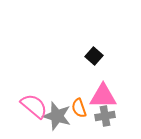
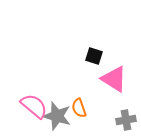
black square: rotated 24 degrees counterclockwise
pink triangle: moved 11 px right, 17 px up; rotated 32 degrees clockwise
gray cross: moved 21 px right, 4 px down
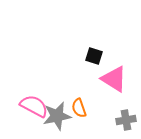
pink semicircle: rotated 12 degrees counterclockwise
gray star: rotated 28 degrees counterclockwise
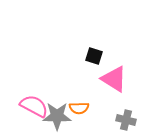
orange semicircle: rotated 72 degrees counterclockwise
gray star: rotated 12 degrees clockwise
gray cross: rotated 24 degrees clockwise
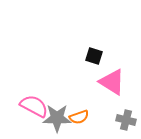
pink triangle: moved 2 px left, 3 px down
orange semicircle: moved 9 px down; rotated 18 degrees counterclockwise
gray star: moved 2 px down
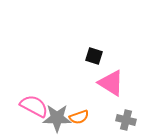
pink triangle: moved 1 px left, 1 px down
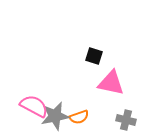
pink triangle: rotated 20 degrees counterclockwise
gray star: moved 2 px left, 2 px up; rotated 12 degrees counterclockwise
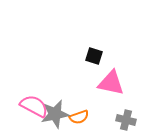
gray star: moved 2 px up
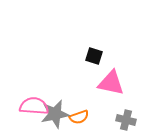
pink semicircle: rotated 24 degrees counterclockwise
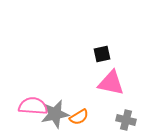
black square: moved 8 px right, 2 px up; rotated 30 degrees counterclockwise
pink semicircle: moved 1 px left
orange semicircle: rotated 12 degrees counterclockwise
